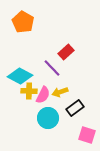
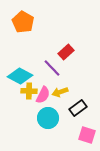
black rectangle: moved 3 px right
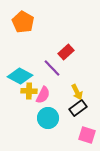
yellow arrow: moved 17 px right; rotated 98 degrees counterclockwise
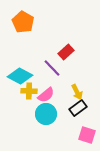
pink semicircle: moved 3 px right; rotated 24 degrees clockwise
cyan circle: moved 2 px left, 4 px up
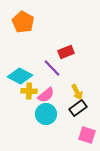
red rectangle: rotated 21 degrees clockwise
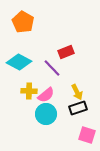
cyan diamond: moved 1 px left, 14 px up
black rectangle: rotated 18 degrees clockwise
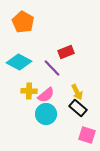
black rectangle: rotated 60 degrees clockwise
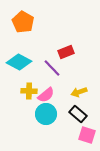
yellow arrow: moved 2 px right; rotated 98 degrees clockwise
black rectangle: moved 6 px down
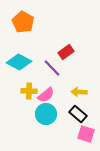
red rectangle: rotated 14 degrees counterclockwise
yellow arrow: rotated 21 degrees clockwise
pink square: moved 1 px left, 1 px up
